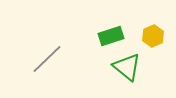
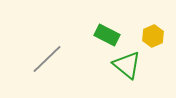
green rectangle: moved 4 px left, 1 px up; rotated 45 degrees clockwise
green triangle: moved 2 px up
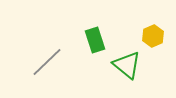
green rectangle: moved 12 px left, 5 px down; rotated 45 degrees clockwise
gray line: moved 3 px down
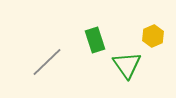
green triangle: rotated 16 degrees clockwise
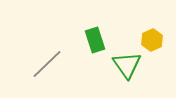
yellow hexagon: moved 1 px left, 4 px down
gray line: moved 2 px down
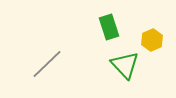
green rectangle: moved 14 px right, 13 px up
green triangle: moved 2 px left; rotated 8 degrees counterclockwise
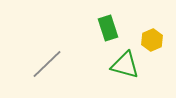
green rectangle: moved 1 px left, 1 px down
green triangle: rotated 32 degrees counterclockwise
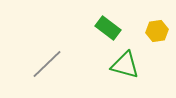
green rectangle: rotated 35 degrees counterclockwise
yellow hexagon: moved 5 px right, 9 px up; rotated 15 degrees clockwise
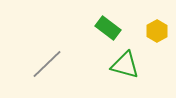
yellow hexagon: rotated 20 degrees counterclockwise
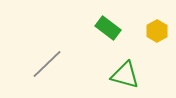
green triangle: moved 10 px down
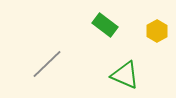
green rectangle: moved 3 px left, 3 px up
green triangle: rotated 8 degrees clockwise
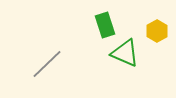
green rectangle: rotated 35 degrees clockwise
green triangle: moved 22 px up
